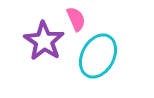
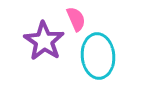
cyan ellipse: rotated 33 degrees counterclockwise
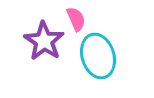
cyan ellipse: rotated 12 degrees counterclockwise
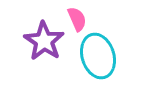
pink semicircle: moved 1 px right
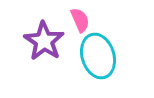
pink semicircle: moved 3 px right, 1 px down
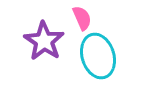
pink semicircle: moved 2 px right, 2 px up
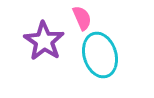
cyan ellipse: moved 2 px right, 1 px up
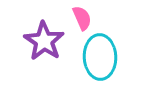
cyan ellipse: moved 2 px down; rotated 15 degrees clockwise
